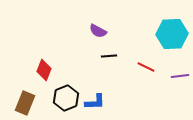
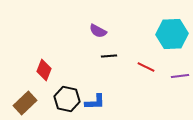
black hexagon: moved 1 px right, 1 px down; rotated 25 degrees counterclockwise
brown rectangle: rotated 25 degrees clockwise
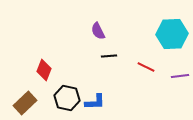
purple semicircle: rotated 36 degrees clockwise
black hexagon: moved 1 px up
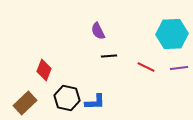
purple line: moved 1 px left, 8 px up
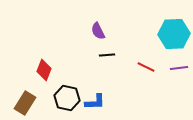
cyan hexagon: moved 2 px right
black line: moved 2 px left, 1 px up
brown rectangle: rotated 15 degrees counterclockwise
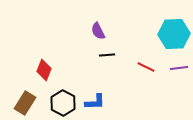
black hexagon: moved 4 px left, 5 px down; rotated 15 degrees clockwise
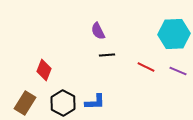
purple line: moved 1 px left, 3 px down; rotated 30 degrees clockwise
